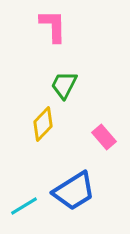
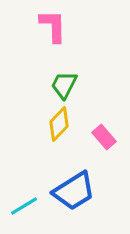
yellow diamond: moved 16 px right
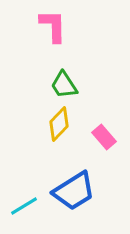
green trapezoid: rotated 60 degrees counterclockwise
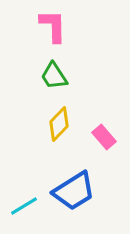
green trapezoid: moved 10 px left, 9 px up
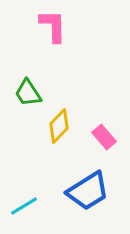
green trapezoid: moved 26 px left, 17 px down
yellow diamond: moved 2 px down
blue trapezoid: moved 14 px right
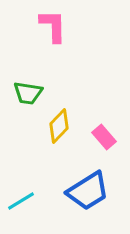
green trapezoid: rotated 48 degrees counterclockwise
cyan line: moved 3 px left, 5 px up
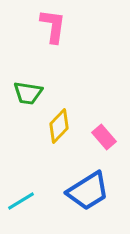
pink L-shape: rotated 9 degrees clockwise
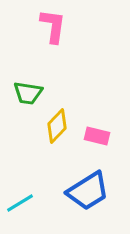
yellow diamond: moved 2 px left
pink rectangle: moved 7 px left, 1 px up; rotated 35 degrees counterclockwise
cyan line: moved 1 px left, 2 px down
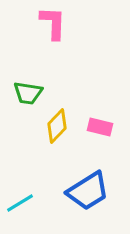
pink L-shape: moved 3 px up; rotated 6 degrees counterclockwise
pink rectangle: moved 3 px right, 9 px up
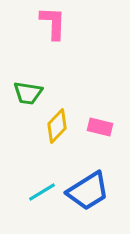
cyan line: moved 22 px right, 11 px up
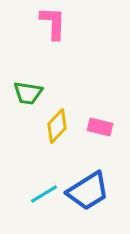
cyan line: moved 2 px right, 2 px down
